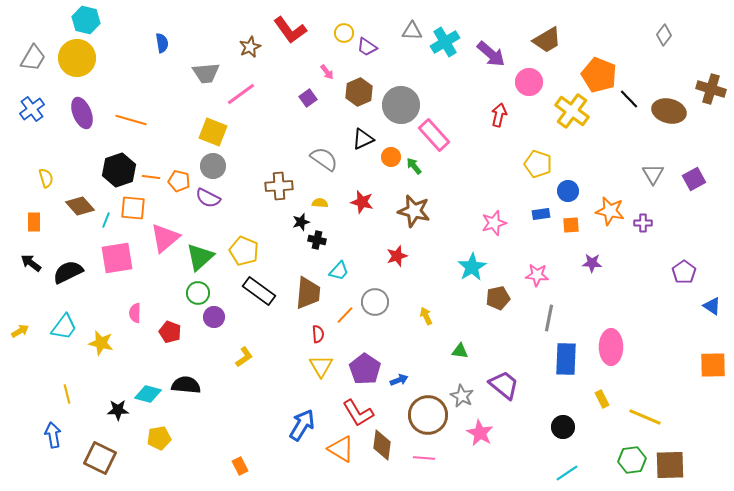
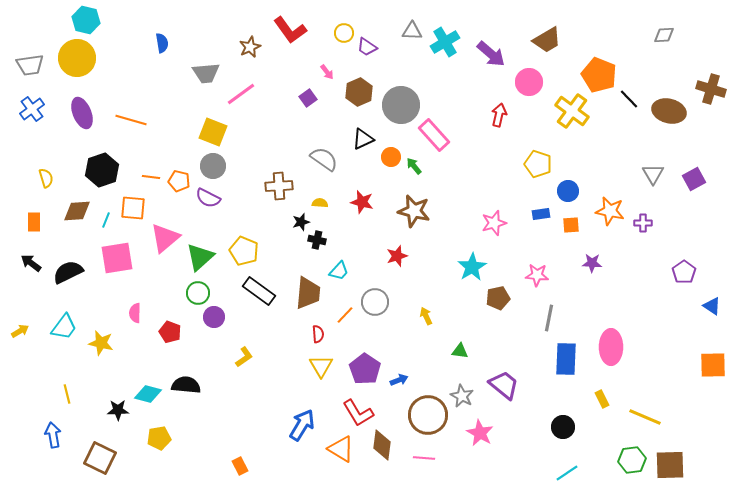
gray diamond at (664, 35): rotated 50 degrees clockwise
gray trapezoid at (33, 58): moved 3 px left, 7 px down; rotated 52 degrees clockwise
black hexagon at (119, 170): moved 17 px left
brown diamond at (80, 206): moved 3 px left, 5 px down; rotated 52 degrees counterclockwise
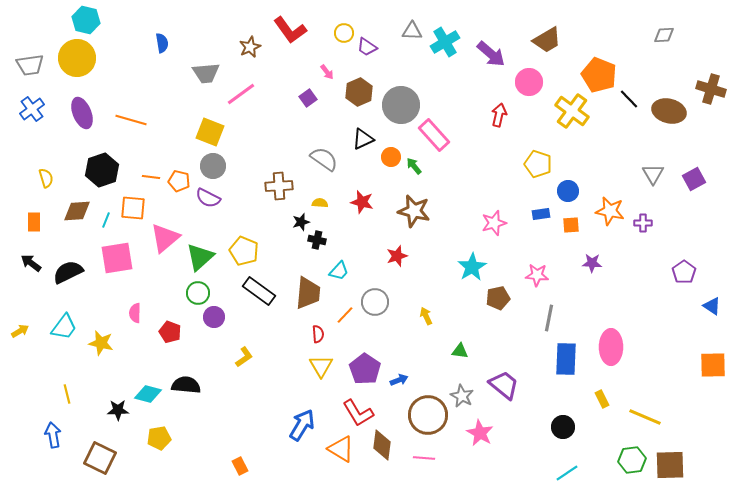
yellow square at (213, 132): moved 3 px left
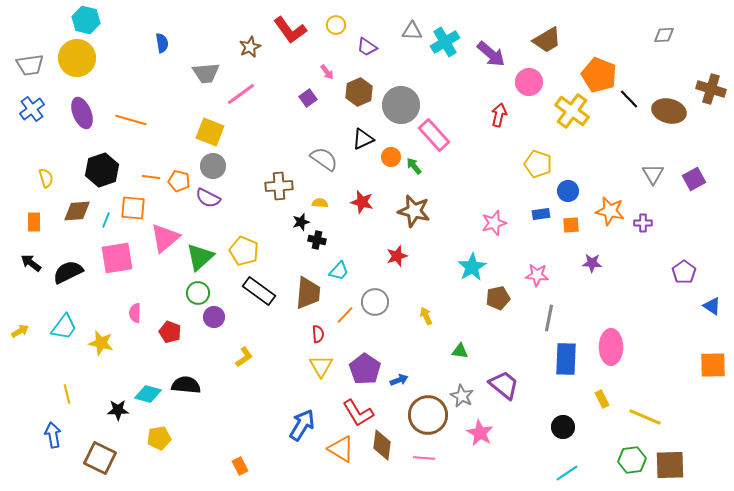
yellow circle at (344, 33): moved 8 px left, 8 px up
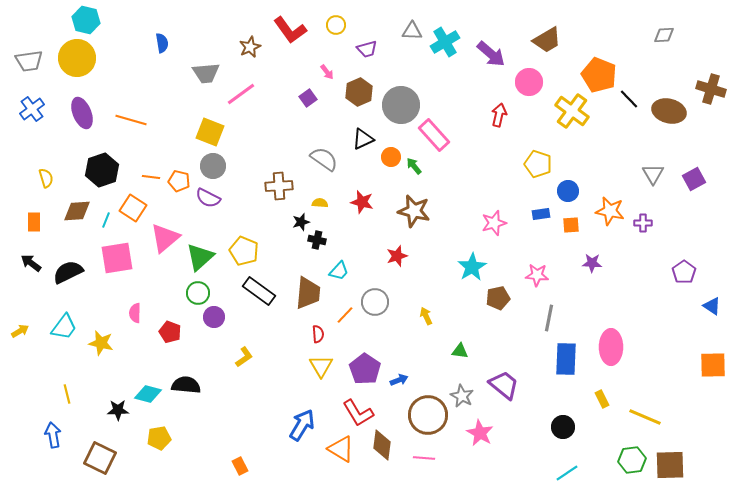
purple trapezoid at (367, 47): moved 2 px down; rotated 50 degrees counterclockwise
gray trapezoid at (30, 65): moved 1 px left, 4 px up
orange square at (133, 208): rotated 28 degrees clockwise
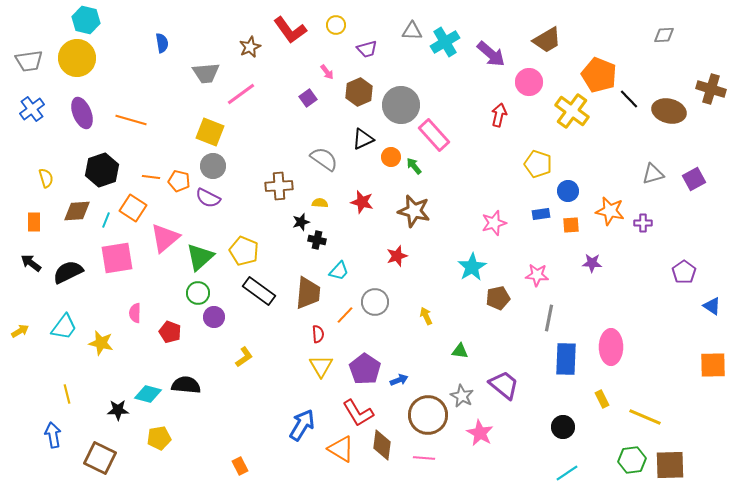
gray triangle at (653, 174): rotated 45 degrees clockwise
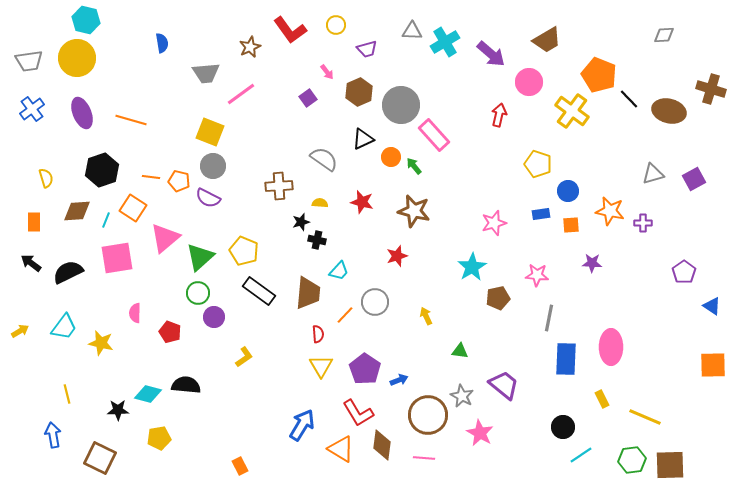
cyan line at (567, 473): moved 14 px right, 18 px up
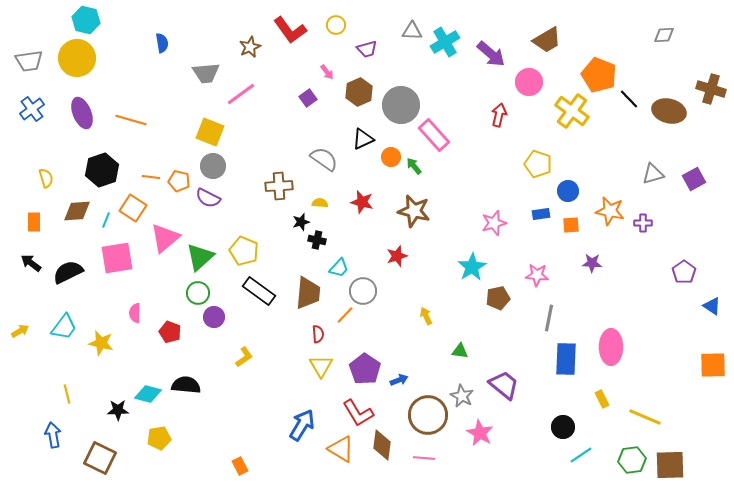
cyan trapezoid at (339, 271): moved 3 px up
gray circle at (375, 302): moved 12 px left, 11 px up
